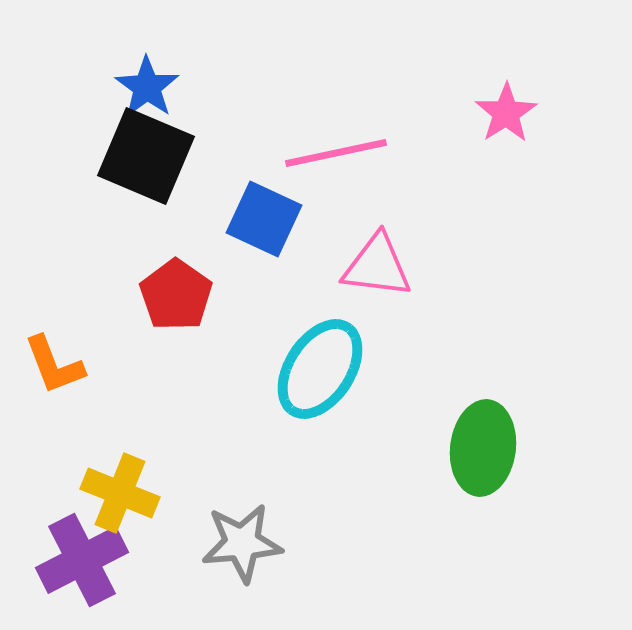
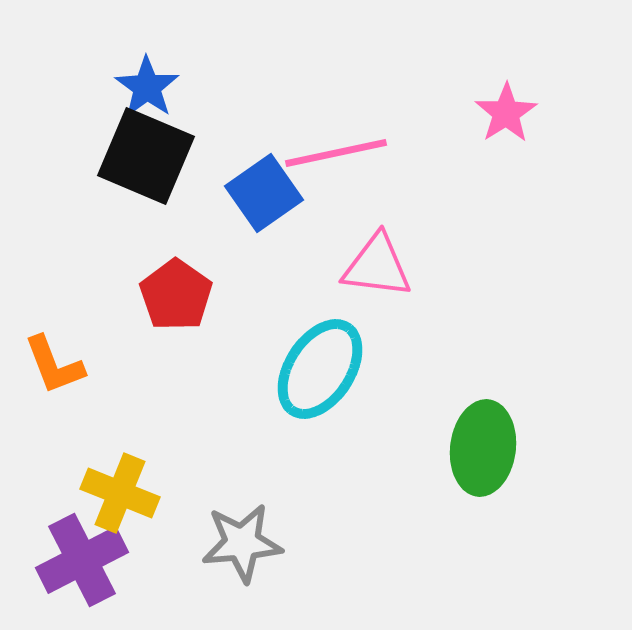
blue square: moved 26 px up; rotated 30 degrees clockwise
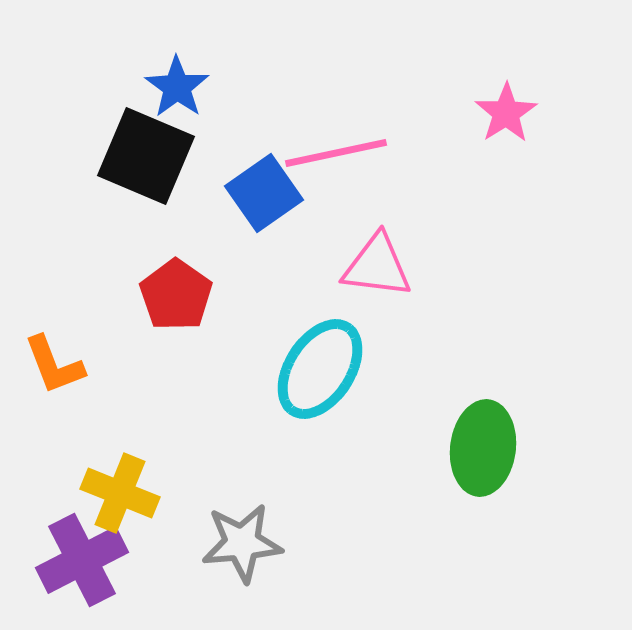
blue star: moved 30 px right
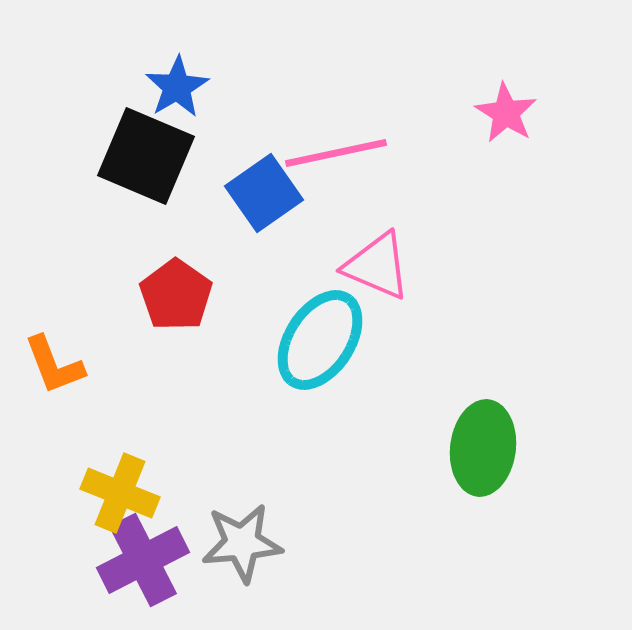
blue star: rotated 6 degrees clockwise
pink star: rotated 8 degrees counterclockwise
pink triangle: rotated 16 degrees clockwise
cyan ellipse: moved 29 px up
purple cross: moved 61 px right
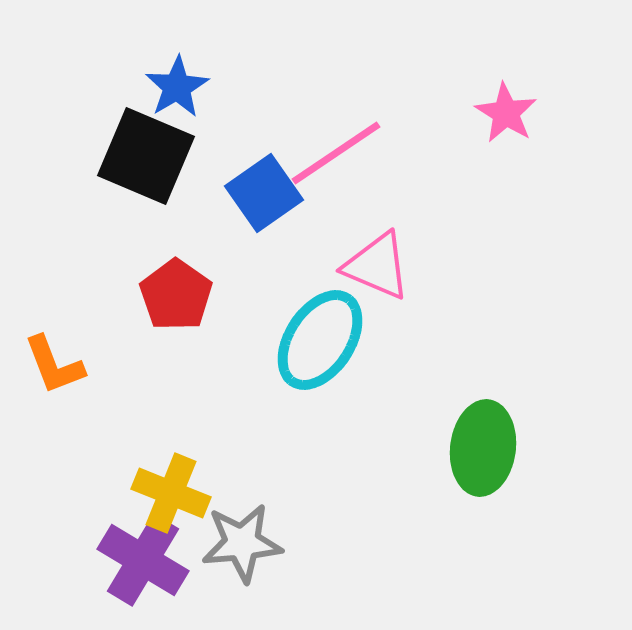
pink line: rotated 22 degrees counterclockwise
yellow cross: moved 51 px right
purple cross: rotated 32 degrees counterclockwise
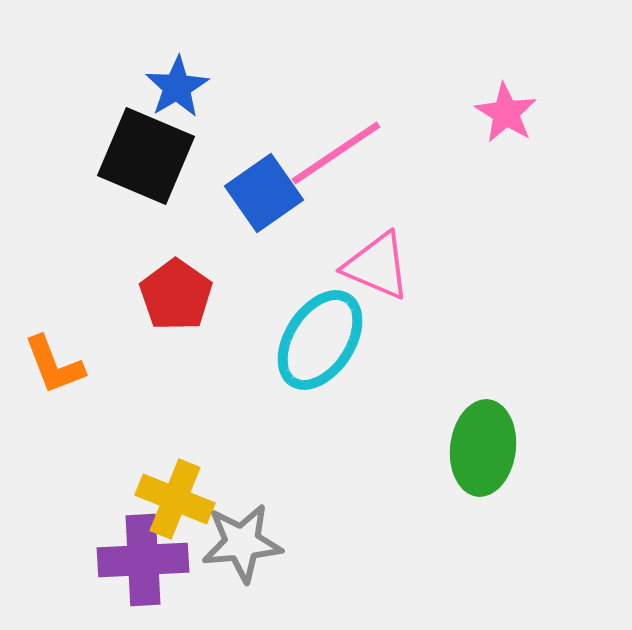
yellow cross: moved 4 px right, 6 px down
purple cross: rotated 34 degrees counterclockwise
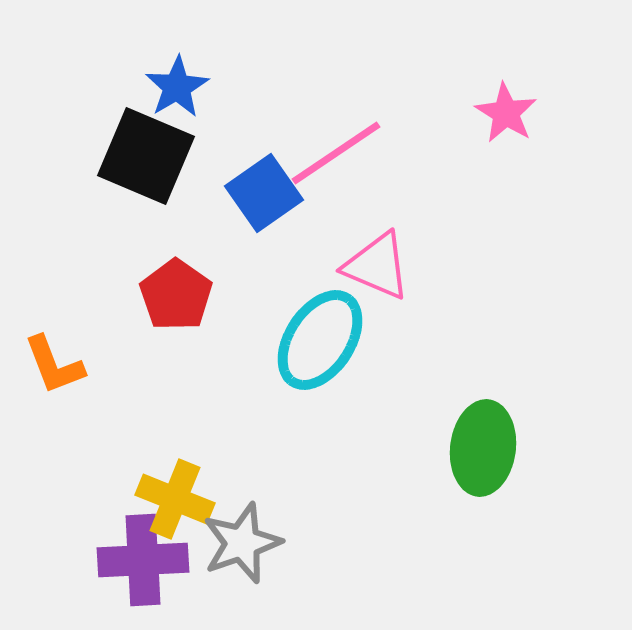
gray star: rotated 14 degrees counterclockwise
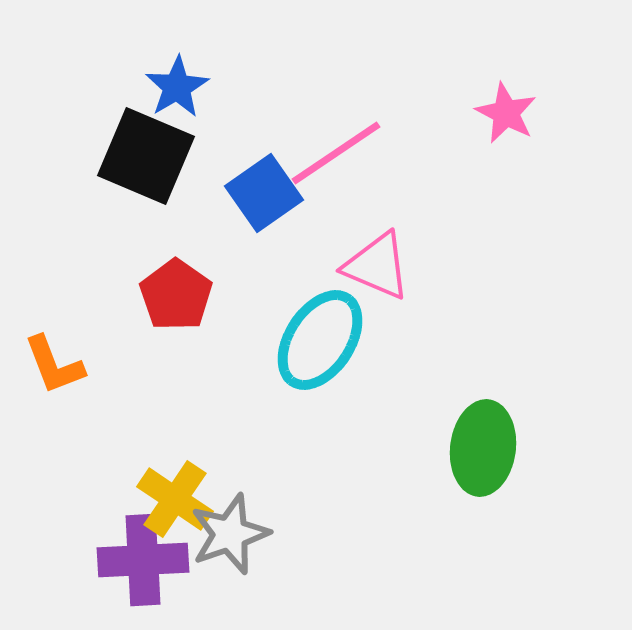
pink star: rotated 4 degrees counterclockwise
yellow cross: rotated 12 degrees clockwise
gray star: moved 12 px left, 9 px up
